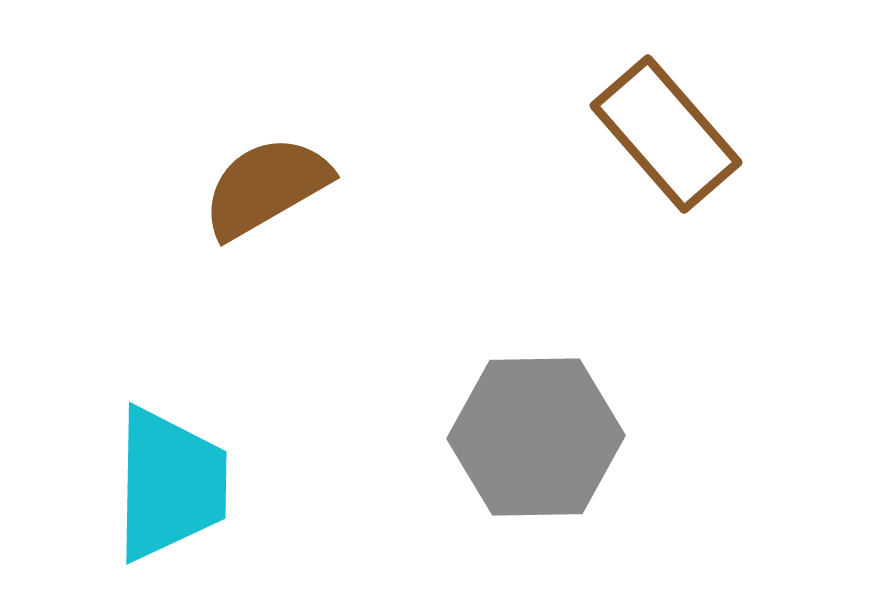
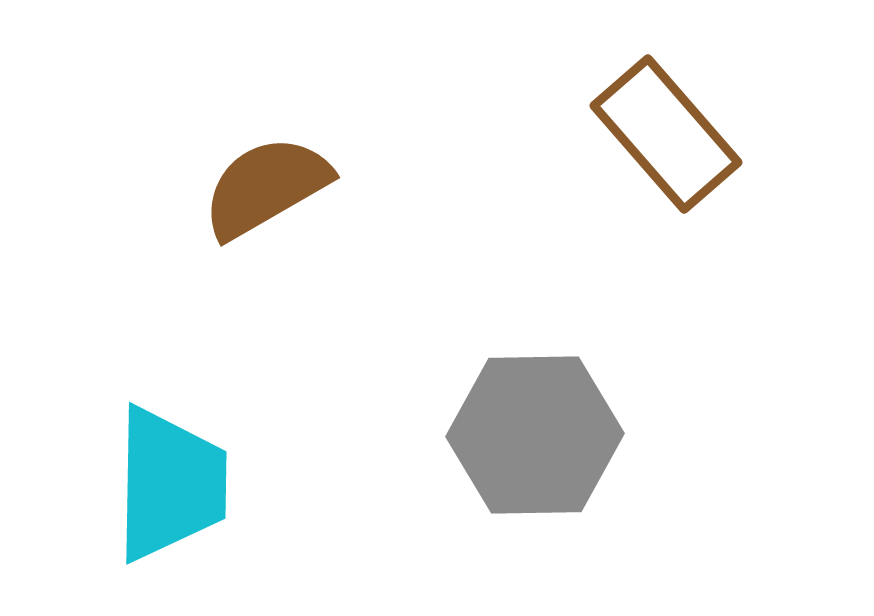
gray hexagon: moved 1 px left, 2 px up
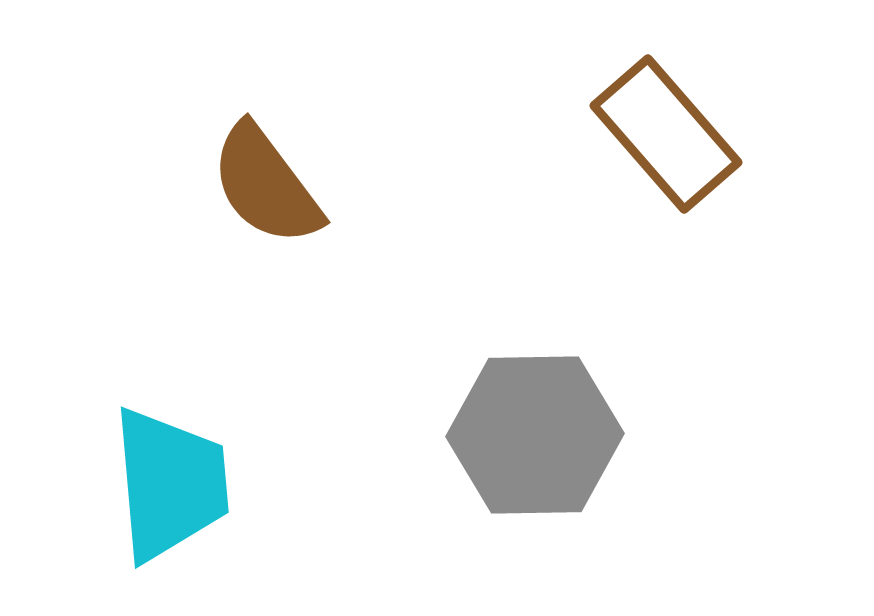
brown semicircle: moved 2 px up; rotated 97 degrees counterclockwise
cyan trapezoid: rotated 6 degrees counterclockwise
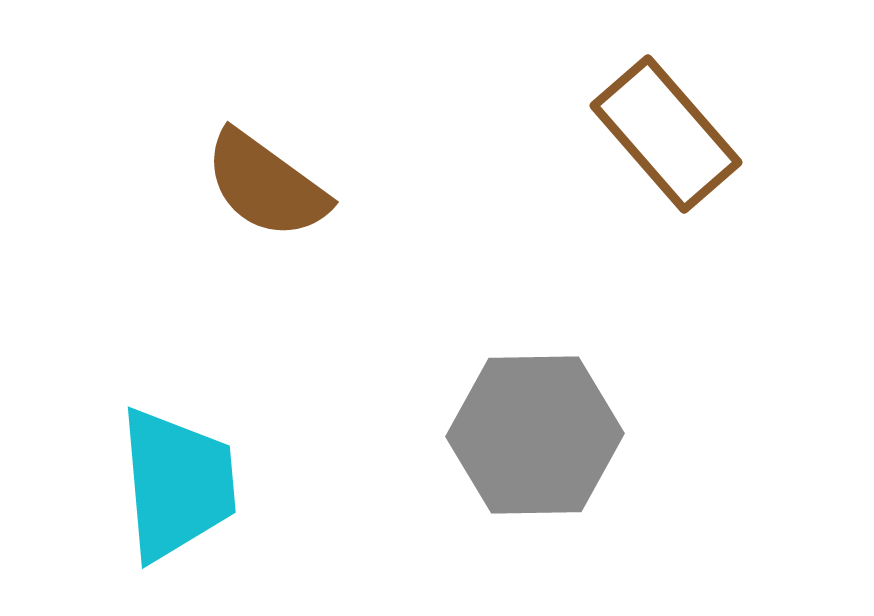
brown semicircle: rotated 17 degrees counterclockwise
cyan trapezoid: moved 7 px right
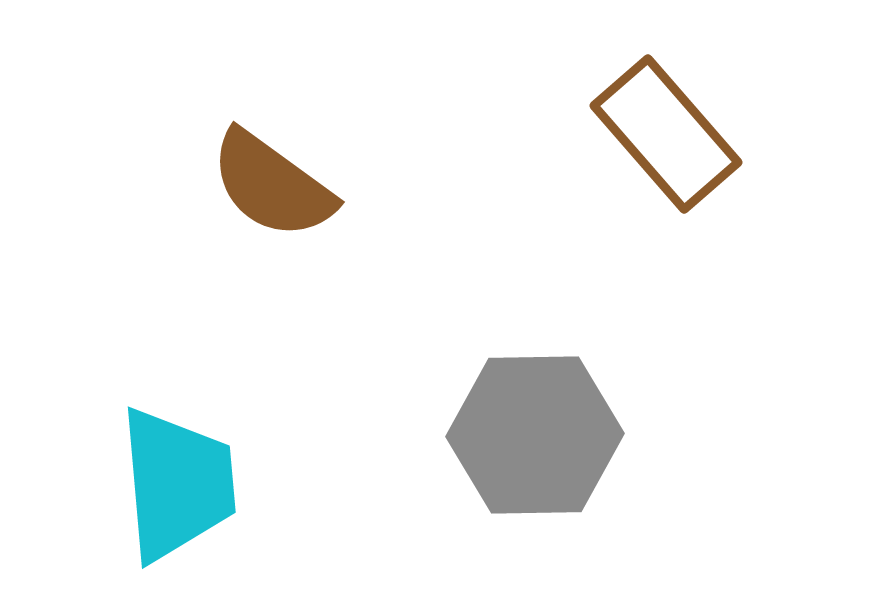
brown semicircle: moved 6 px right
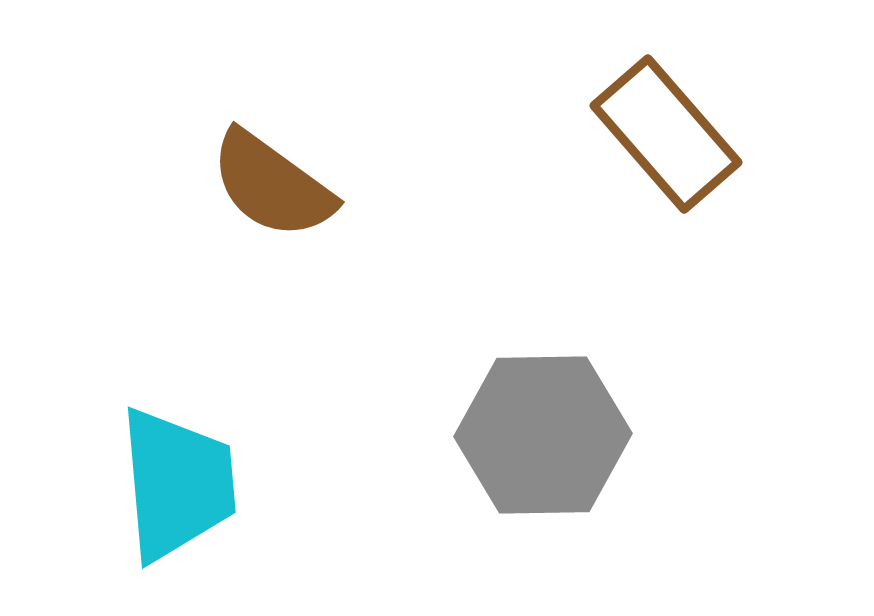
gray hexagon: moved 8 px right
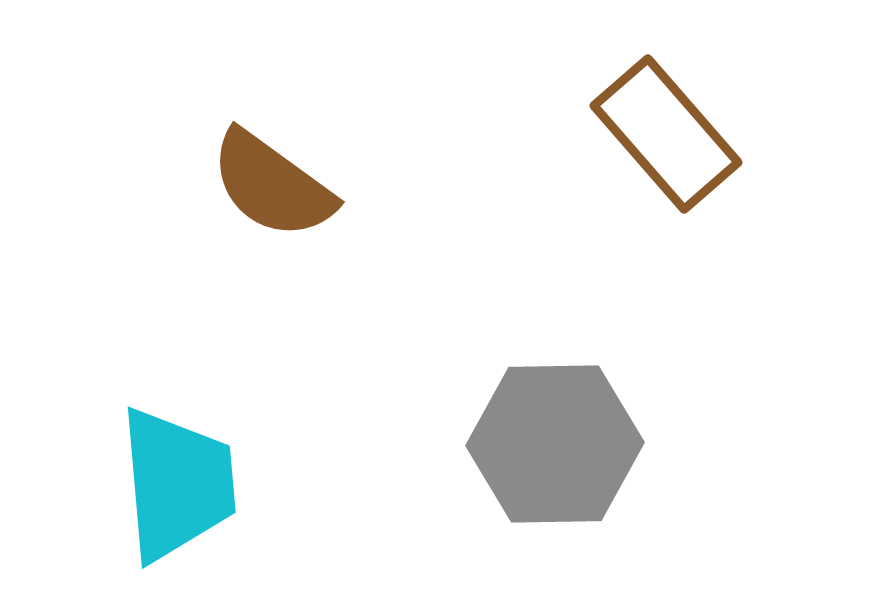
gray hexagon: moved 12 px right, 9 px down
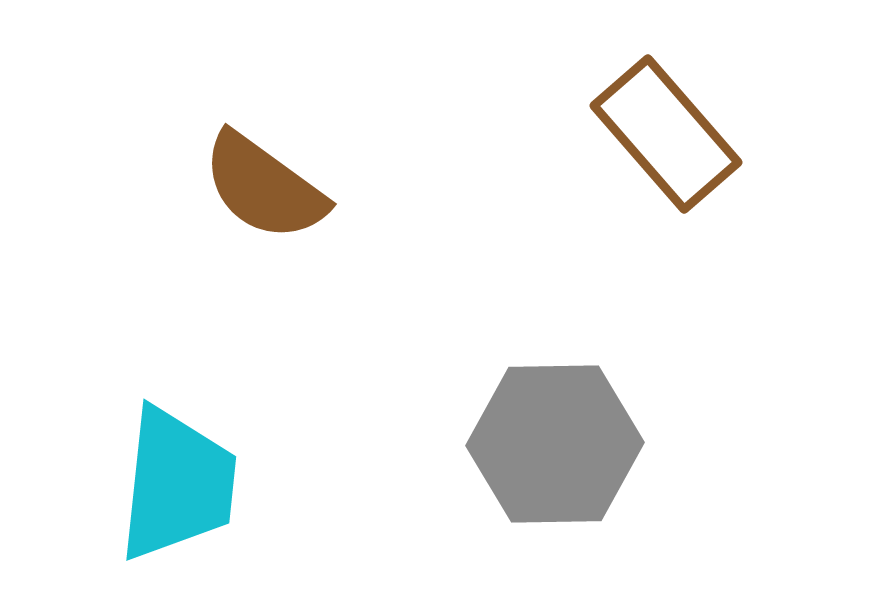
brown semicircle: moved 8 px left, 2 px down
cyan trapezoid: rotated 11 degrees clockwise
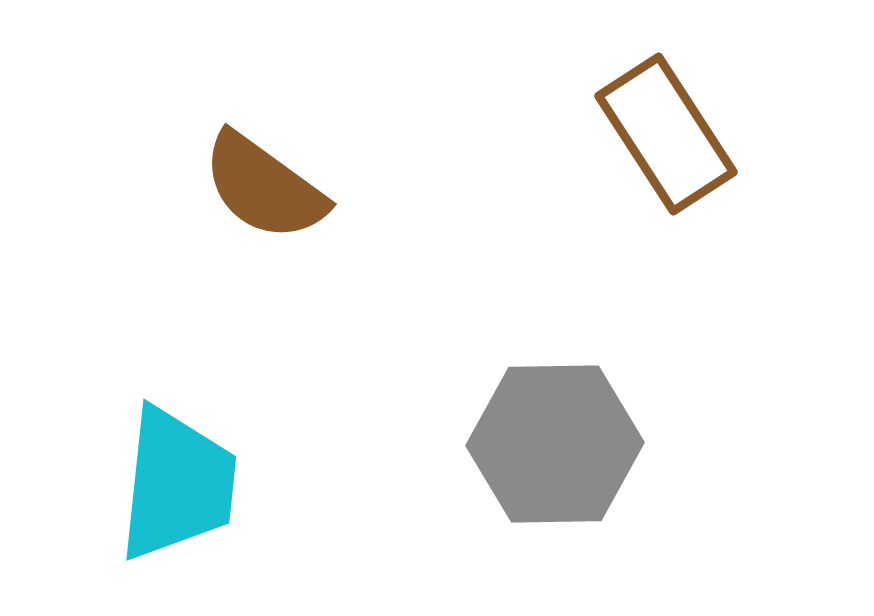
brown rectangle: rotated 8 degrees clockwise
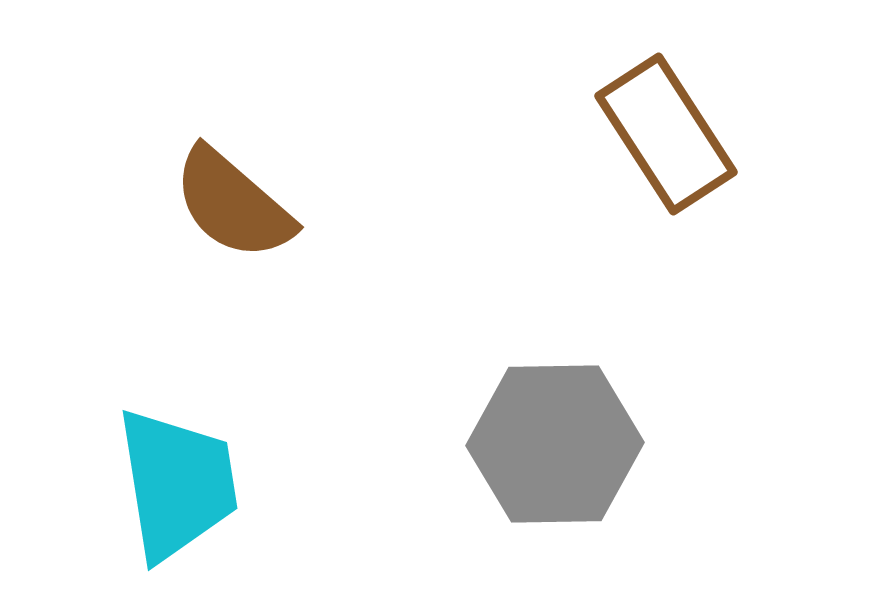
brown semicircle: moved 31 px left, 17 px down; rotated 5 degrees clockwise
cyan trapezoid: rotated 15 degrees counterclockwise
